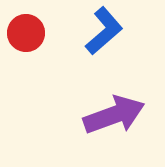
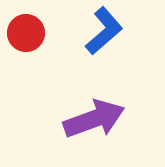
purple arrow: moved 20 px left, 4 px down
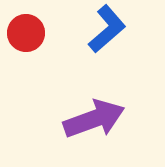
blue L-shape: moved 3 px right, 2 px up
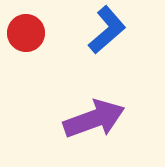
blue L-shape: moved 1 px down
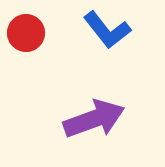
blue L-shape: rotated 93 degrees clockwise
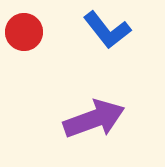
red circle: moved 2 px left, 1 px up
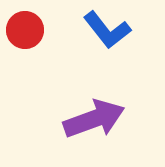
red circle: moved 1 px right, 2 px up
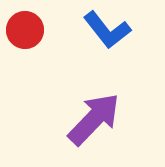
purple arrow: rotated 26 degrees counterclockwise
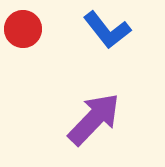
red circle: moved 2 px left, 1 px up
